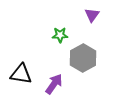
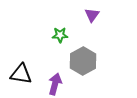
gray hexagon: moved 3 px down
purple arrow: moved 1 px right; rotated 20 degrees counterclockwise
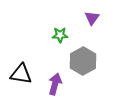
purple triangle: moved 3 px down
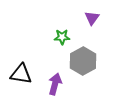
green star: moved 2 px right, 2 px down
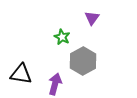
green star: rotated 28 degrees clockwise
